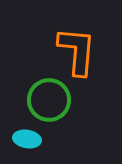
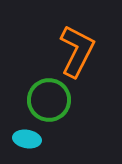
orange L-shape: rotated 22 degrees clockwise
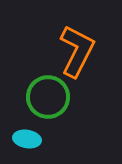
green circle: moved 1 px left, 3 px up
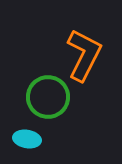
orange L-shape: moved 7 px right, 4 px down
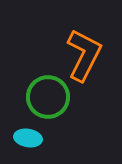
cyan ellipse: moved 1 px right, 1 px up
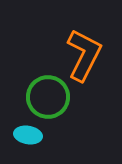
cyan ellipse: moved 3 px up
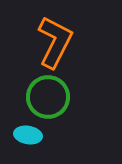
orange L-shape: moved 29 px left, 13 px up
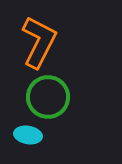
orange L-shape: moved 16 px left
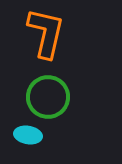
orange L-shape: moved 7 px right, 9 px up; rotated 14 degrees counterclockwise
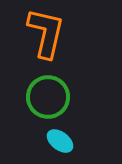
cyan ellipse: moved 32 px right, 6 px down; rotated 28 degrees clockwise
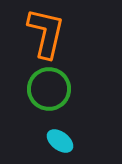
green circle: moved 1 px right, 8 px up
